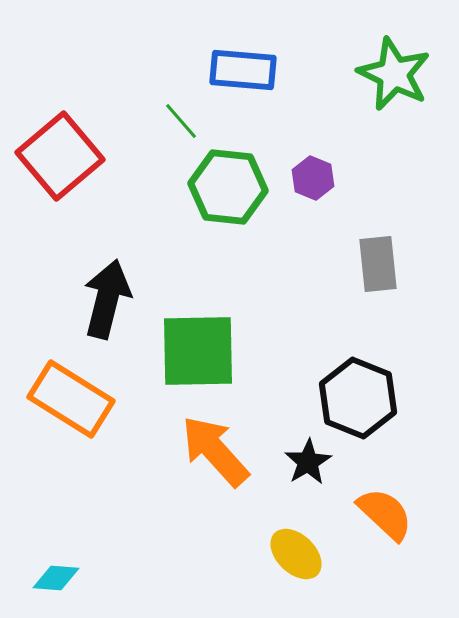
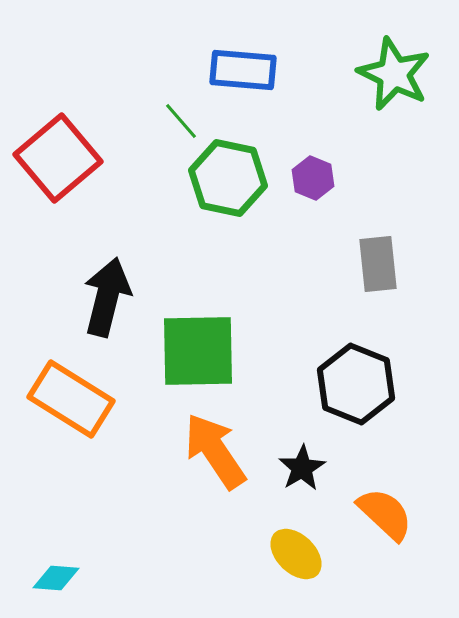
red square: moved 2 px left, 2 px down
green hexagon: moved 9 px up; rotated 6 degrees clockwise
black arrow: moved 2 px up
black hexagon: moved 2 px left, 14 px up
orange arrow: rotated 8 degrees clockwise
black star: moved 6 px left, 6 px down
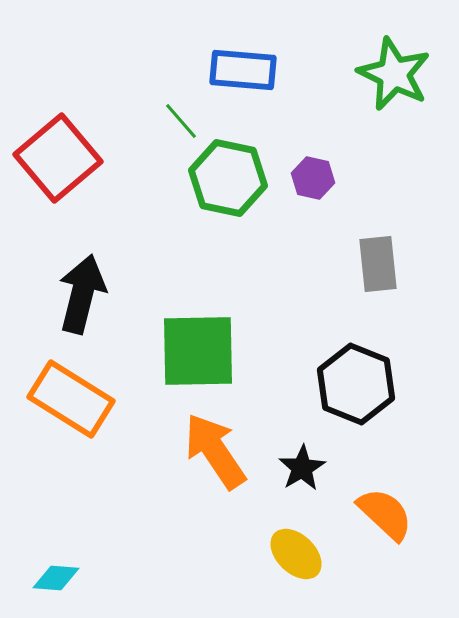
purple hexagon: rotated 9 degrees counterclockwise
black arrow: moved 25 px left, 3 px up
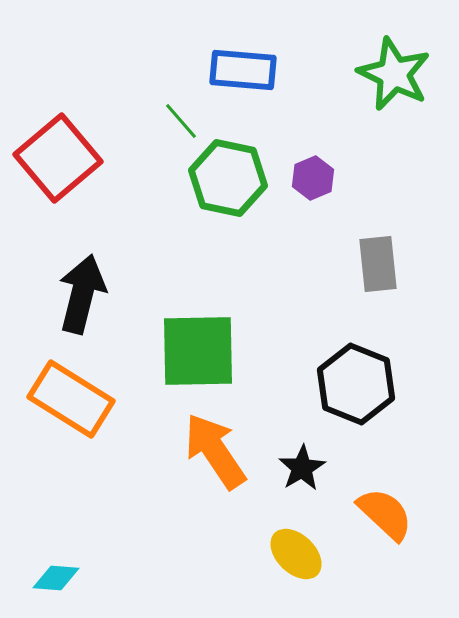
purple hexagon: rotated 24 degrees clockwise
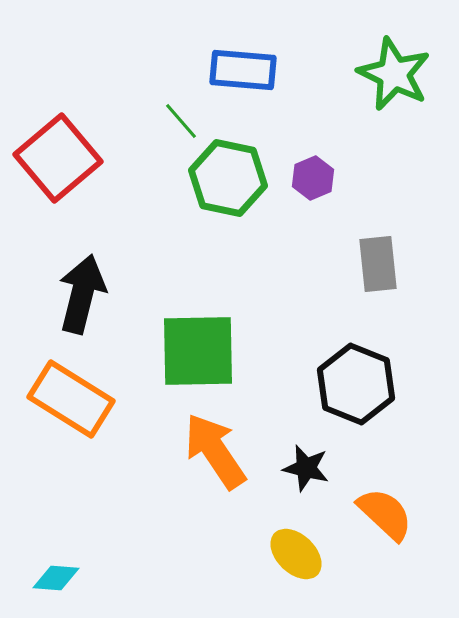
black star: moved 4 px right; rotated 27 degrees counterclockwise
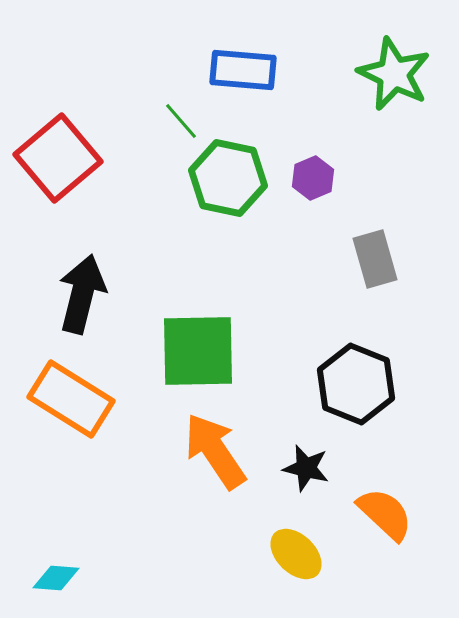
gray rectangle: moved 3 px left, 5 px up; rotated 10 degrees counterclockwise
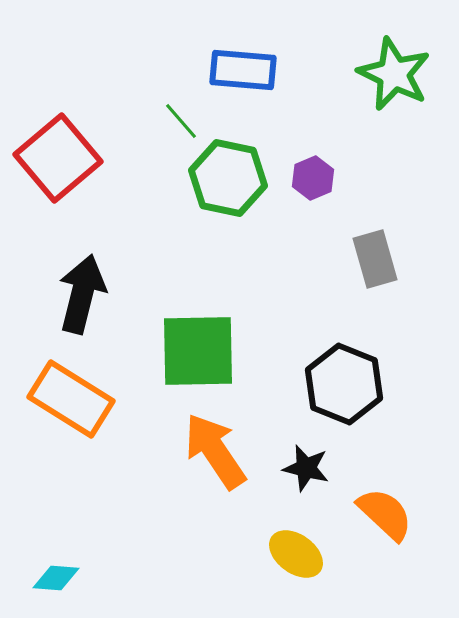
black hexagon: moved 12 px left
yellow ellipse: rotated 8 degrees counterclockwise
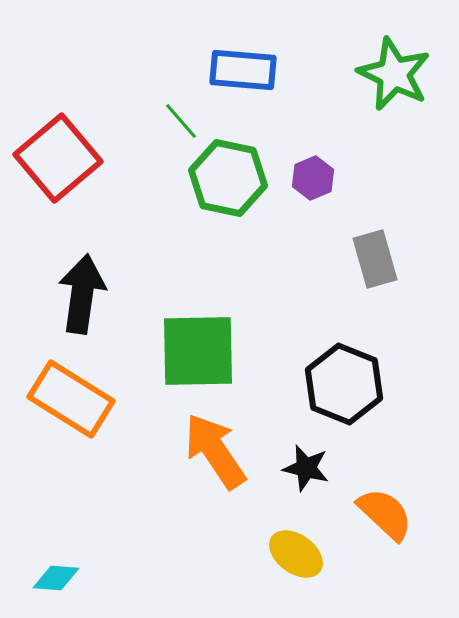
black arrow: rotated 6 degrees counterclockwise
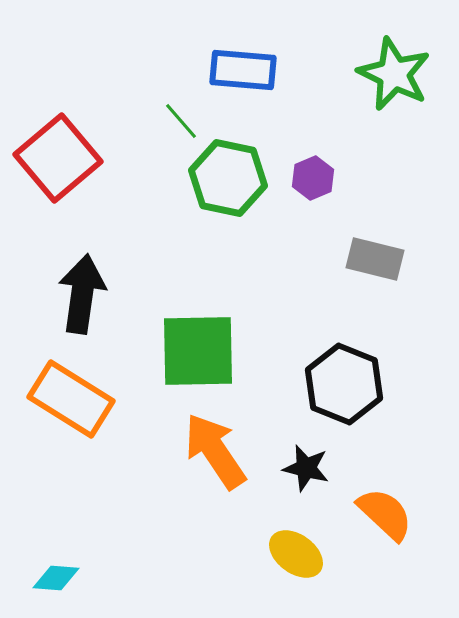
gray rectangle: rotated 60 degrees counterclockwise
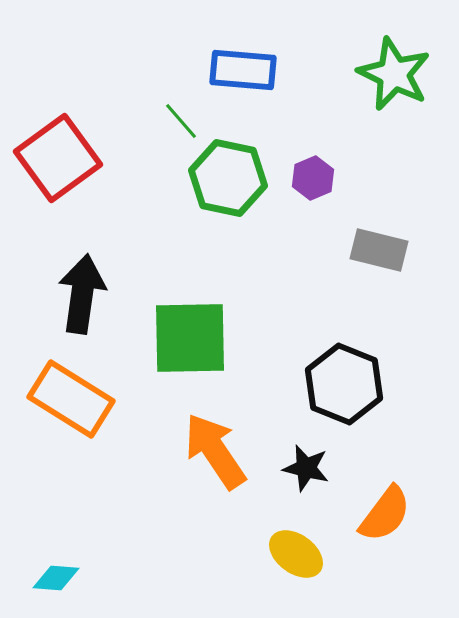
red square: rotated 4 degrees clockwise
gray rectangle: moved 4 px right, 9 px up
green square: moved 8 px left, 13 px up
orange semicircle: rotated 84 degrees clockwise
